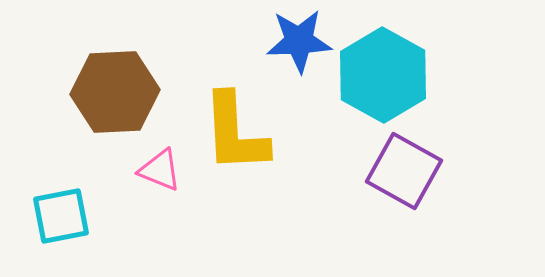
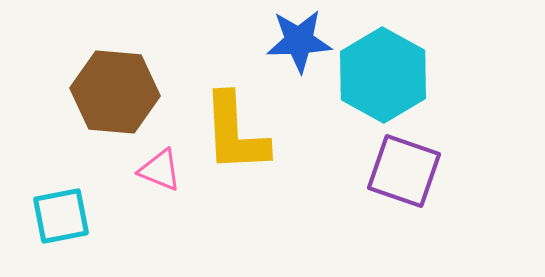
brown hexagon: rotated 8 degrees clockwise
purple square: rotated 10 degrees counterclockwise
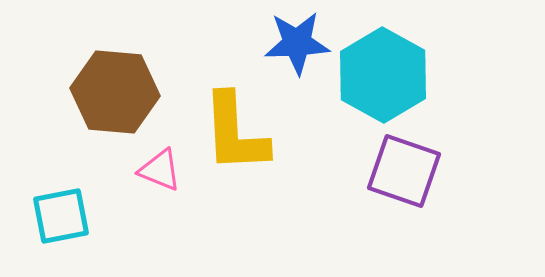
blue star: moved 2 px left, 2 px down
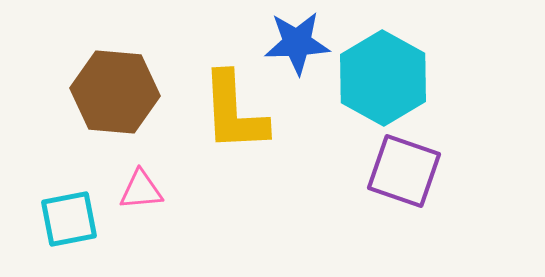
cyan hexagon: moved 3 px down
yellow L-shape: moved 1 px left, 21 px up
pink triangle: moved 19 px left, 20 px down; rotated 27 degrees counterclockwise
cyan square: moved 8 px right, 3 px down
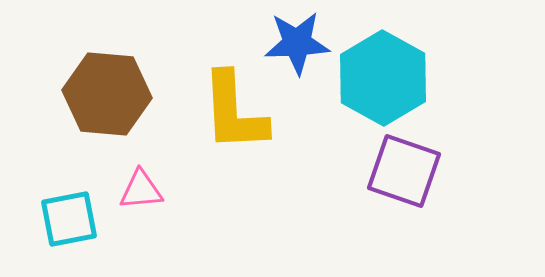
brown hexagon: moved 8 px left, 2 px down
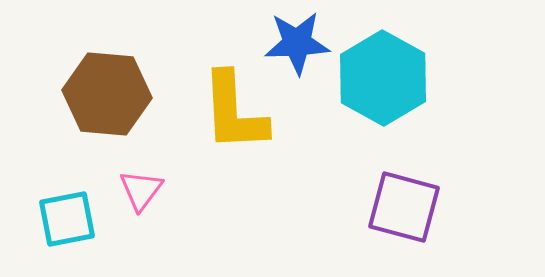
purple square: moved 36 px down; rotated 4 degrees counterclockwise
pink triangle: rotated 48 degrees counterclockwise
cyan square: moved 2 px left
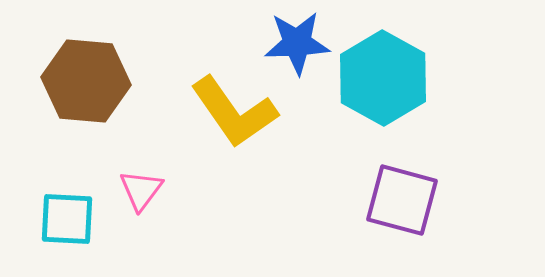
brown hexagon: moved 21 px left, 13 px up
yellow L-shape: rotated 32 degrees counterclockwise
purple square: moved 2 px left, 7 px up
cyan square: rotated 14 degrees clockwise
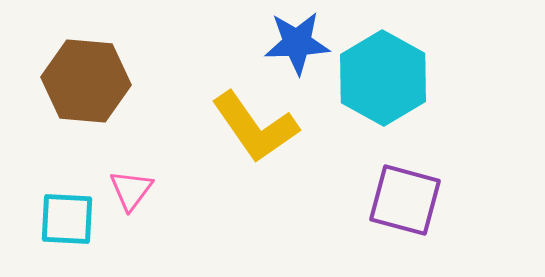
yellow L-shape: moved 21 px right, 15 px down
pink triangle: moved 10 px left
purple square: moved 3 px right
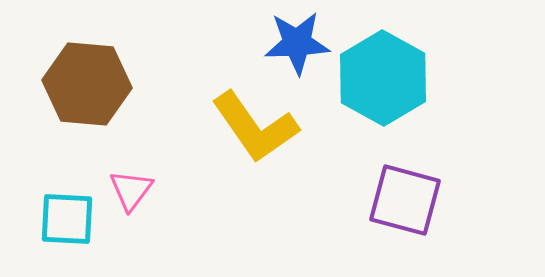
brown hexagon: moved 1 px right, 3 px down
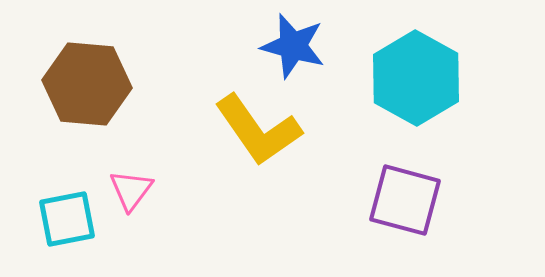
blue star: moved 4 px left, 3 px down; rotated 18 degrees clockwise
cyan hexagon: moved 33 px right
yellow L-shape: moved 3 px right, 3 px down
cyan square: rotated 14 degrees counterclockwise
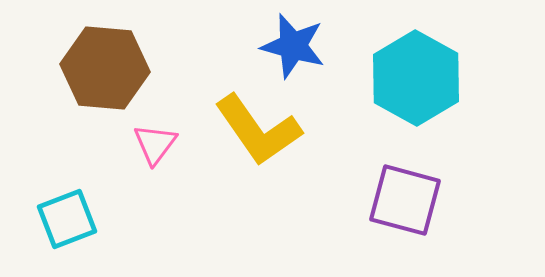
brown hexagon: moved 18 px right, 16 px up
pink triangle: moved 24 px right, 46 px up
cyan square: rotated 10 degrees counterclockwise
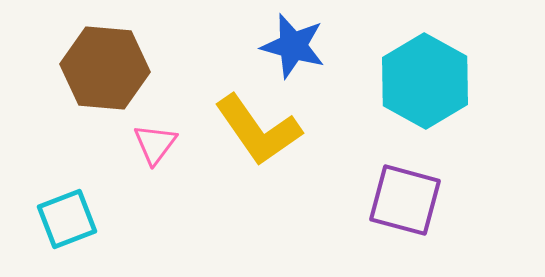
cyan hexagon: moved 9 px right, 3 px down
